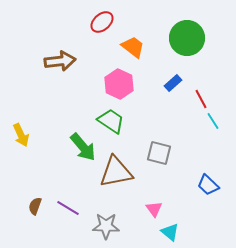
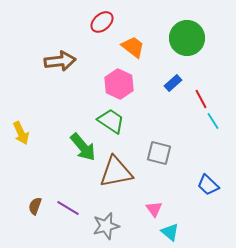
yellow arrow: moved 2 px up
gray star: rotated 16 degrees counterclockwise
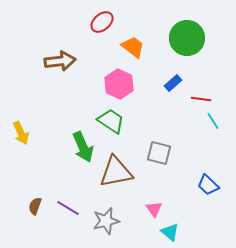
red line: rotated 54 degrees counterclockwise
green arrow: rotated 16 degrees clockwise
gray star: moved 5 px up
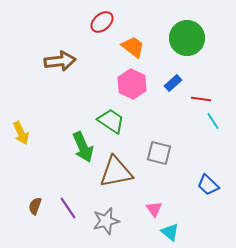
pink hexagon: moved 13 px right
purple line: rotated 25 degrees clockwise
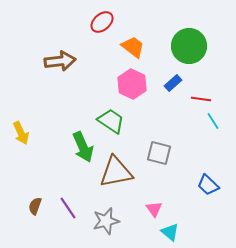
green circle: moved 2 px right, 8 px down
